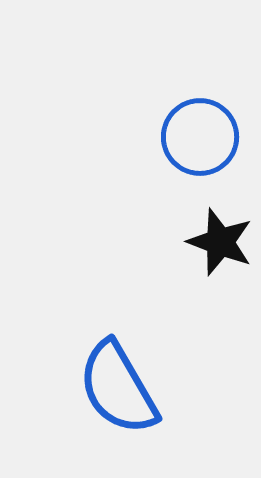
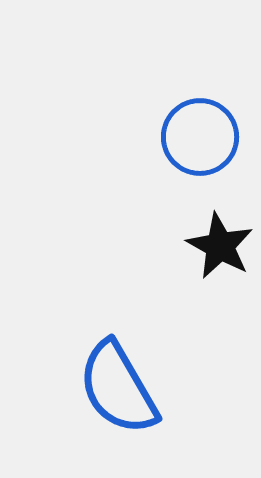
black star: moved 4 px down; rotated 8 degrees clockwise
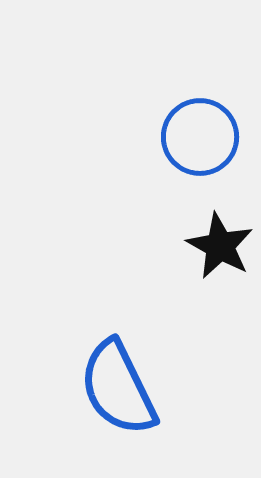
blue semicircle: rotated 4 degrees clockwise
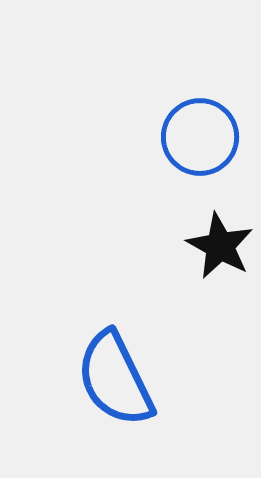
blue semicircle: moved 3 px left, 9 px up
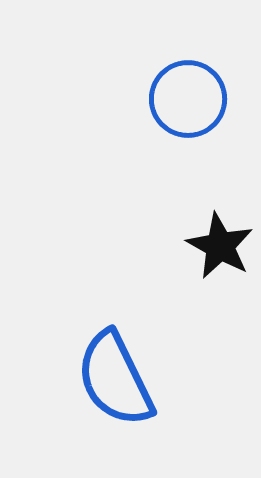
blue circle: moved 12 px left, 38 px up
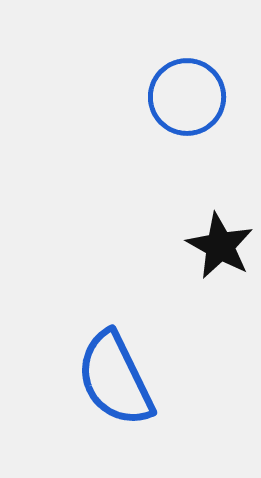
blue circle: moved 1 px left, 2 px up
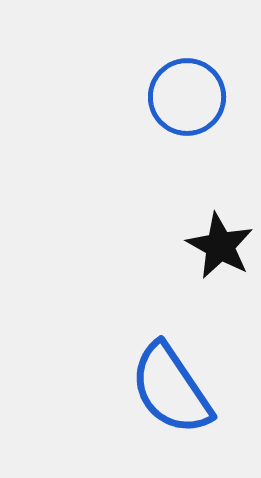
blue semicircle: moved 56 px right, 10 px down; rotated 8 degrees counterclockwise
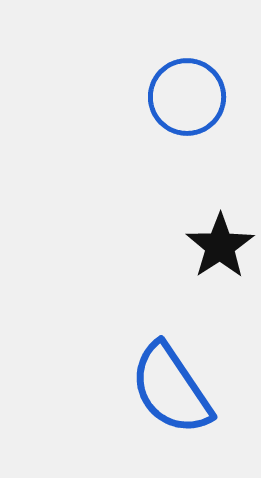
black star: rotated 10 degrees clockwise
